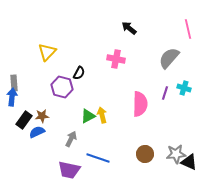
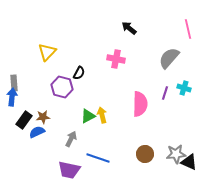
brown star: moved 1 px right, 1 px down
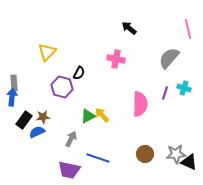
yellow arrow: rotated 28 degrees counterclockwise
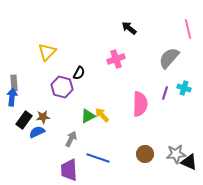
pink cross: rotated 30 degrees counterclockwise
purple trapezoid: rotated 75 degrees clockwise
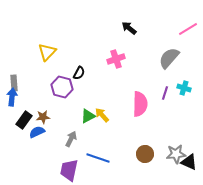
pink line: rotated 72 degrees clockwise
purple trapezoid: rotated 15 degrees clockwise
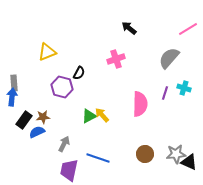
yellow triangle: rotated 24 degrees clockwise
green triangle: moved 1 px right
gray arrow: moved 7 px left, 5 px down
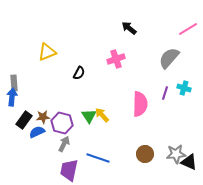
purple hexagon: moved 36 px down
green triangle: rotated 35 degrees counterclockwise
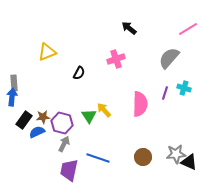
yellow arrow: moved 2 px right, 5 px up
brown circle: moved 2 px left, 3 px down
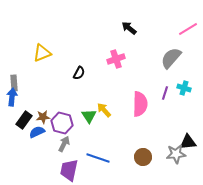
yellow triangle: moved 5 px left, 1 px down
gray semicircle: moved 2 px right
black triangle: moved 1 px left, 20 px up; rotated 30 degrees counterclockwise
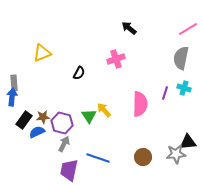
gray semicircle: moved 10 px right; rotated 30 degrees counterclockwise
